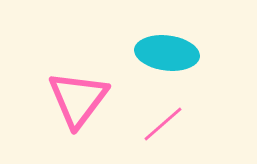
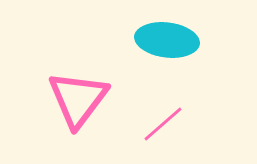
cyan ellipse: moved 13 px up
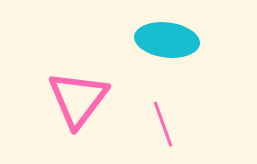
pink line: rotated 69 degrees counterclockwise
